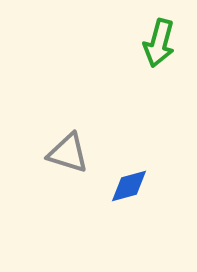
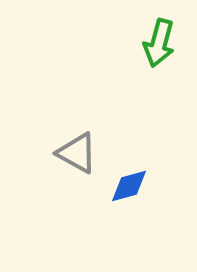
gray triangle: moved 9 px right; rotated 12 degrees clockwise
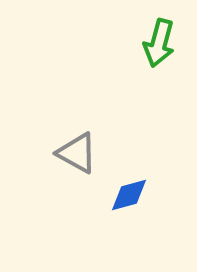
blue diamond: moved 9 px down
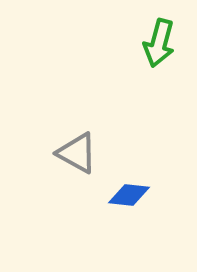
blue diamond: rotated 21 degrees clockwise
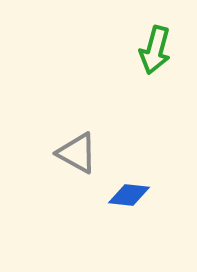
green arrow: moved 4 px left, 7 px down
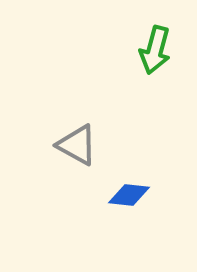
gray triangle: moved 8 px up
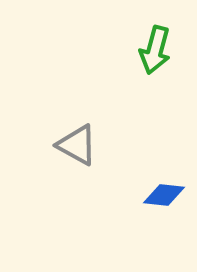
blue diamond: moved 35 px right
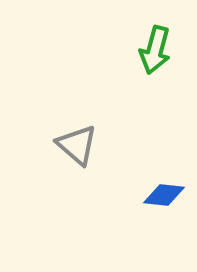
gray triangle: rotated 12 degrees clockwise
